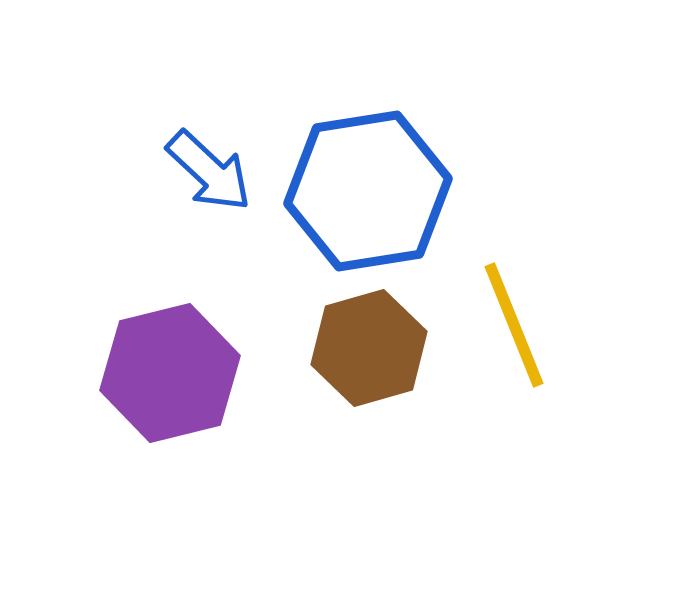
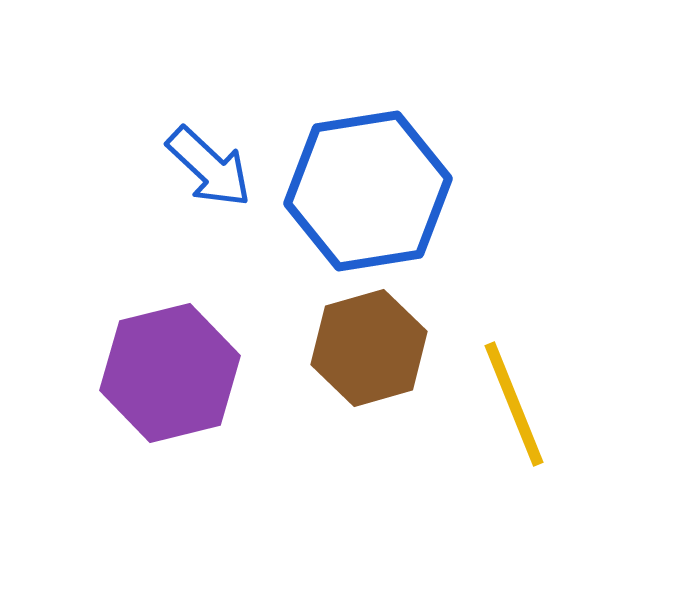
blue arrow: moved 4 px up
yellow line: moved 79 px down
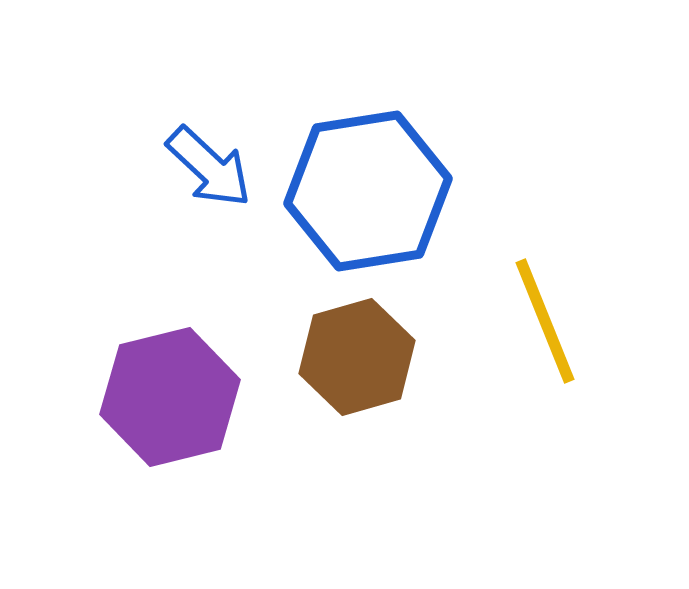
brown hexagon: moved 12 px left, 9 px down
purple hexagon: moved 24 px down
yellow line: moved 31 px right, 83 px up
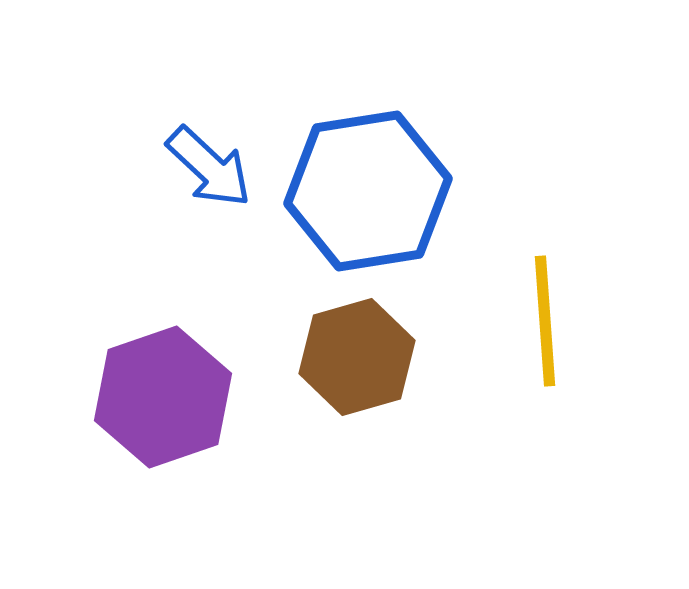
yellow line: rotated 18 degrees clockwise
purple hexagon: moved 7 px left; rotated 5 degrees counterclockwise
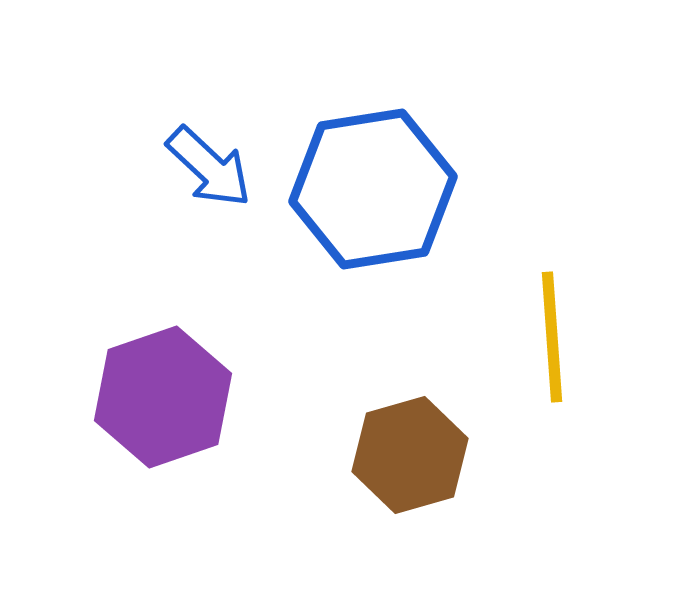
blue hexagon: moved 5 px right, 2 px up
yellow line: moved 7 px right, 16 px down
brown hexagon: moved 53 px right, 98 px down
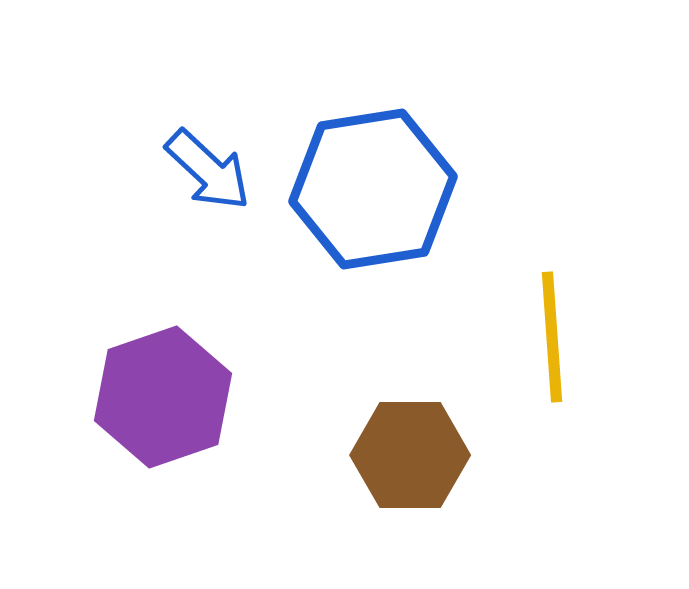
blue arrow: moved 1 px left, 3 px down
brown hexagon: rotated 16 degrees clockwise
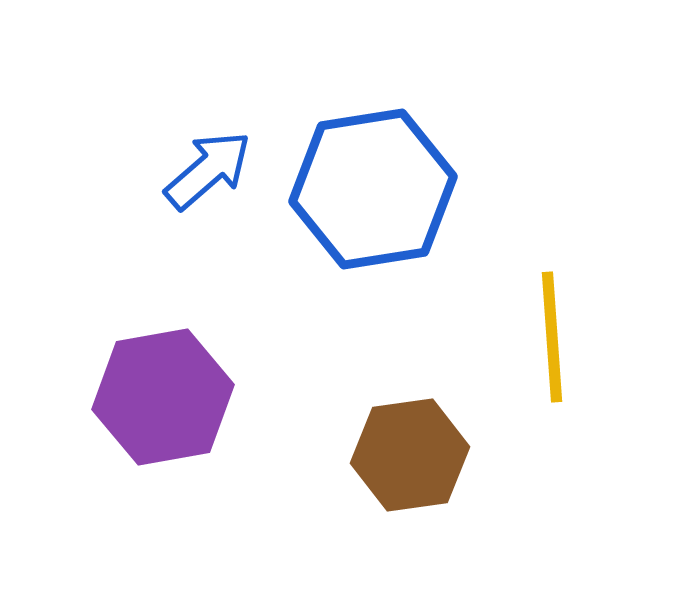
blue arrow: rotated 84 degrees counterclockwise
purple hexagon: rotated 9 degrees clockwise
brown hexagon: rotated 8 degrees counterclockwise
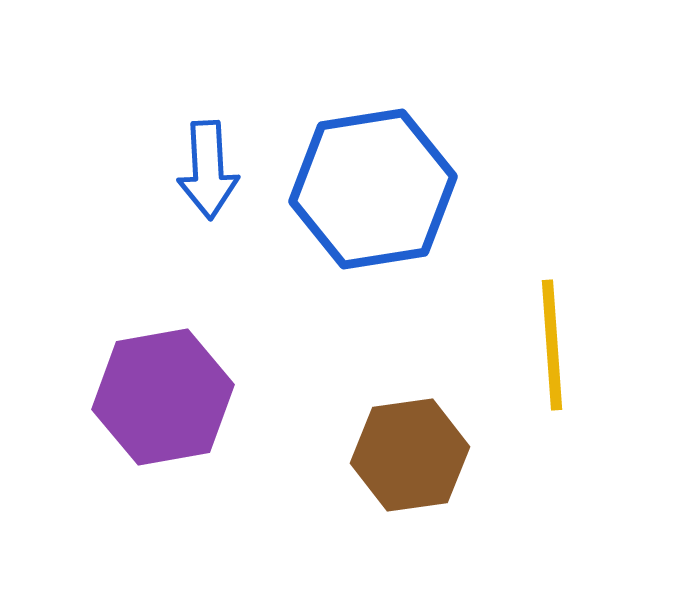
blue arrow: rotated 128 degrees clockwise
yellow line: moved 8 px down
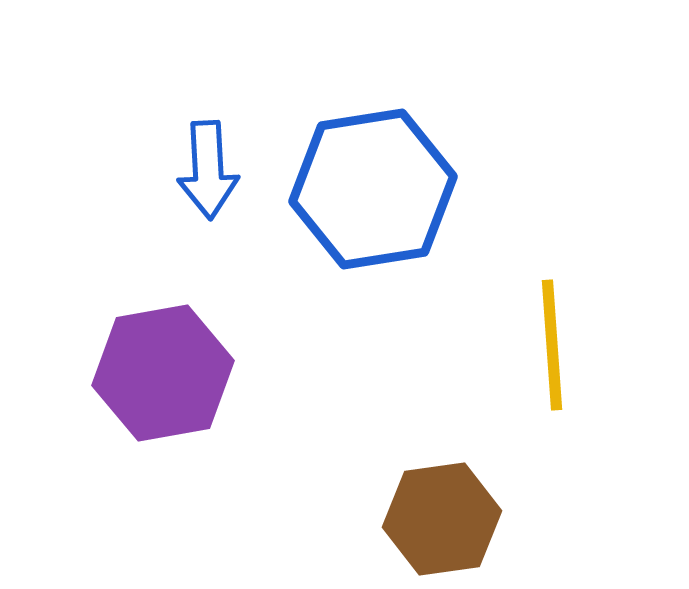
purple hexagon: moved 24 px up
brown hexagon: moved 32 px right, 64 px down
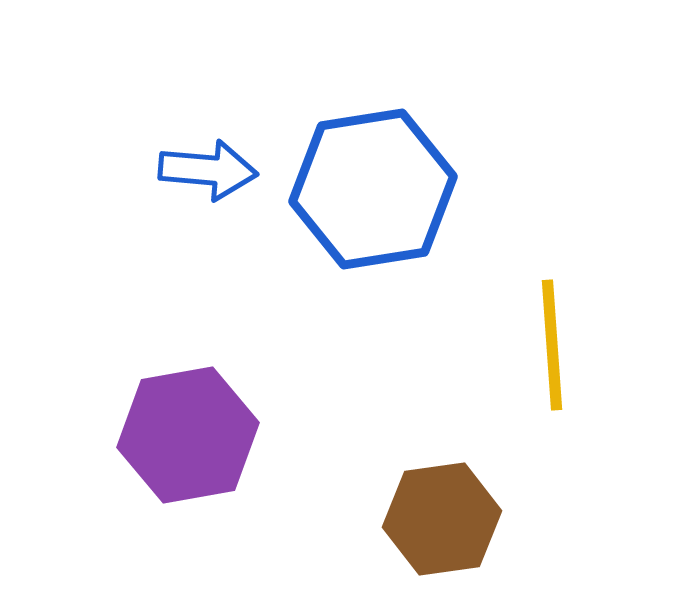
blue arrow: rotated 82 degrees counterclockwise
purple hexagon: moved 25 px right, 62 px down
